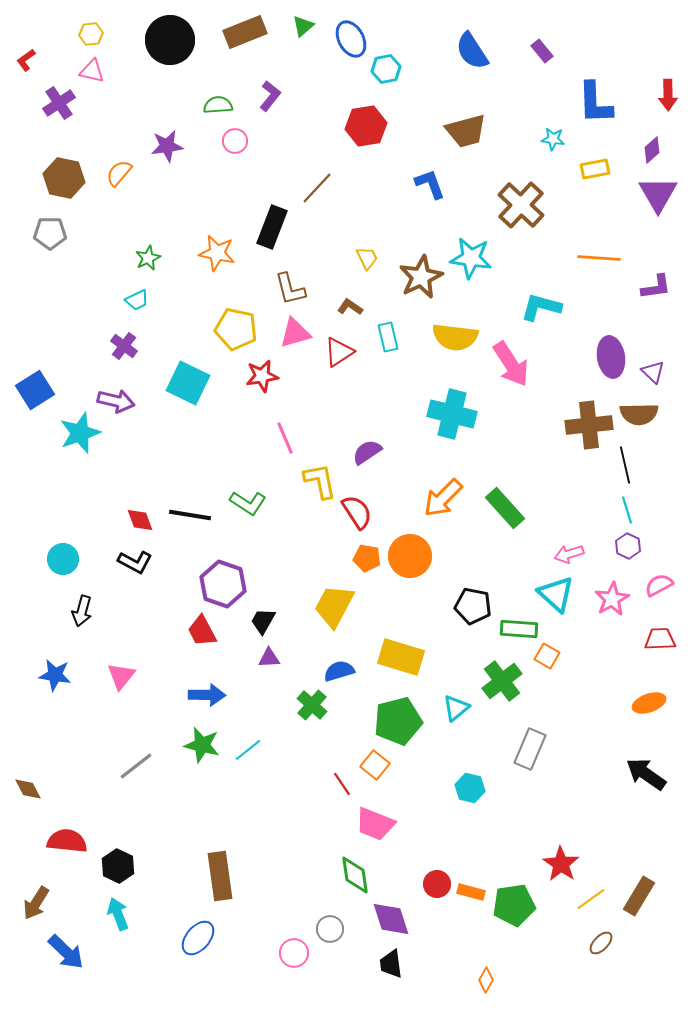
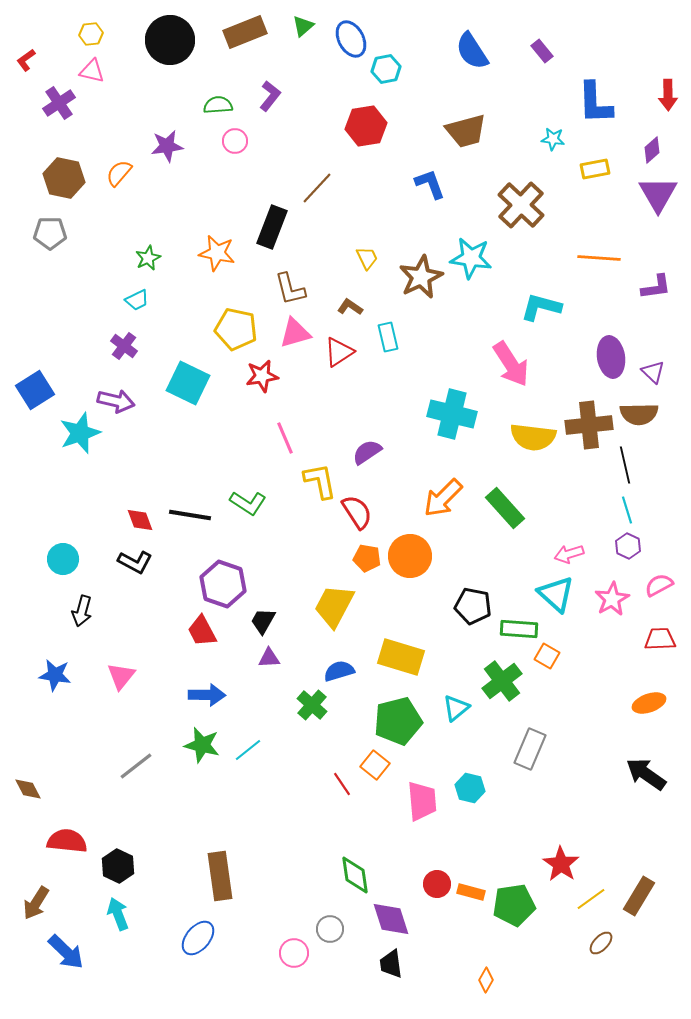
yellow semicircle at (455, 337): moved 78 px right, 100 px down
pink trapezoid at (375, 824): moved 47 px right, 23 px up; rotated 117 degrees counterclockwise
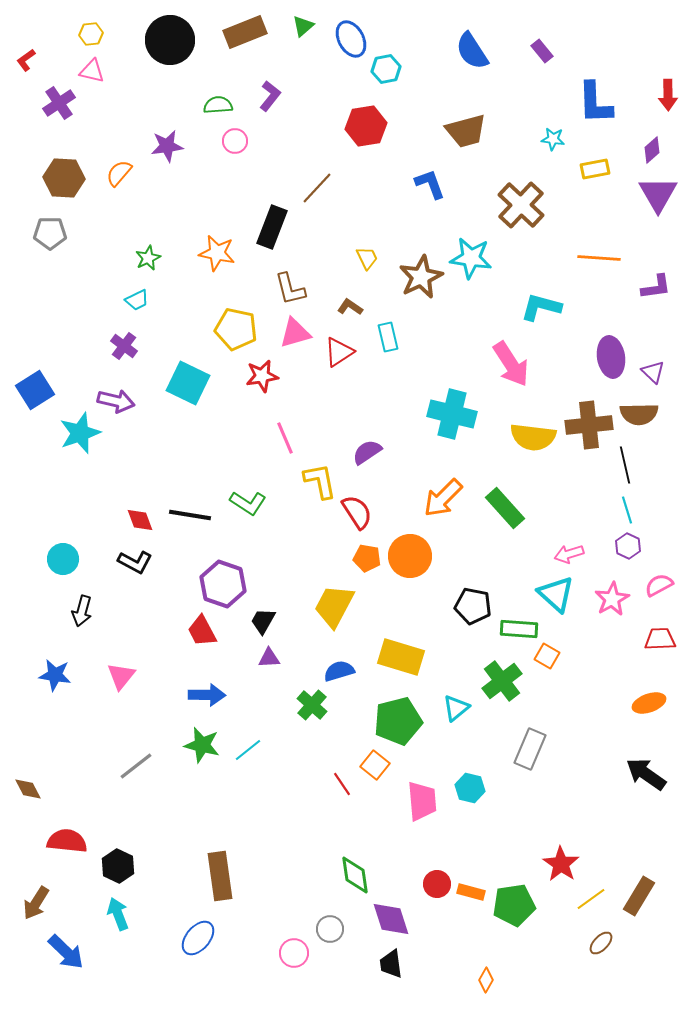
brown hexagon at (64, 178): rotated 9 degrees counterclockwise
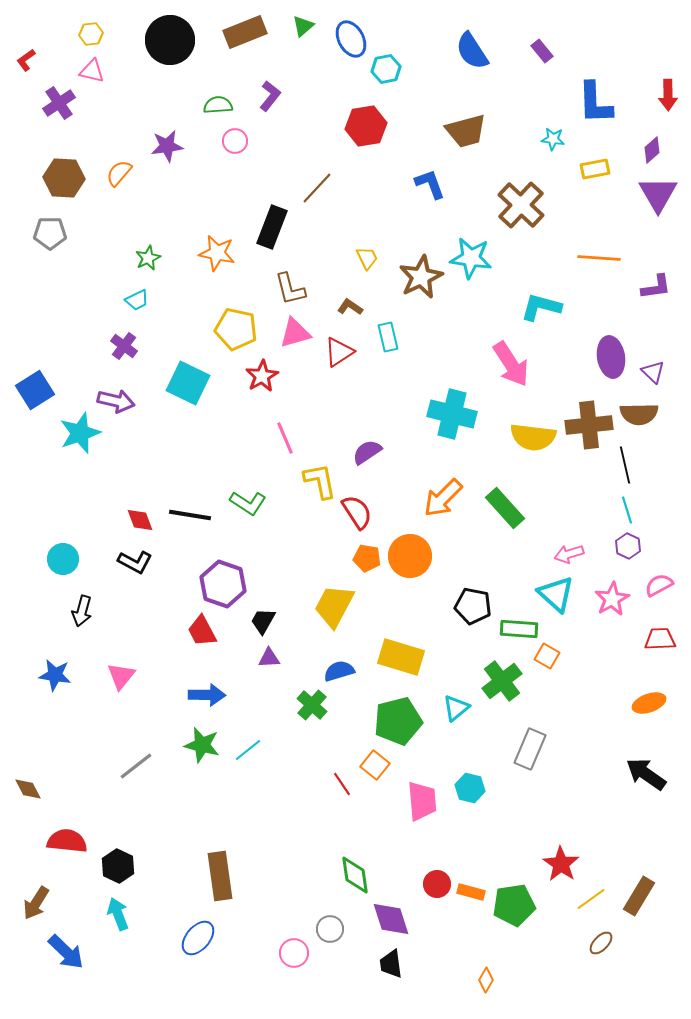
red star at (262, 376): rotated 20 degrees counterclockwise
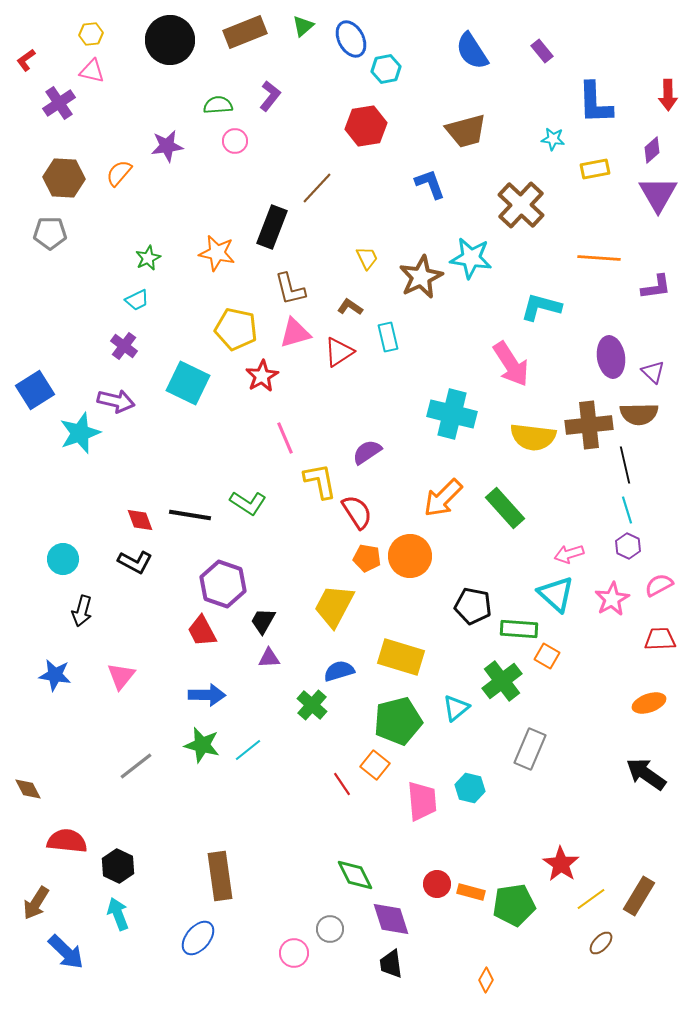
green diamond at (355, 875): rotated 18 degrees counterclockwise
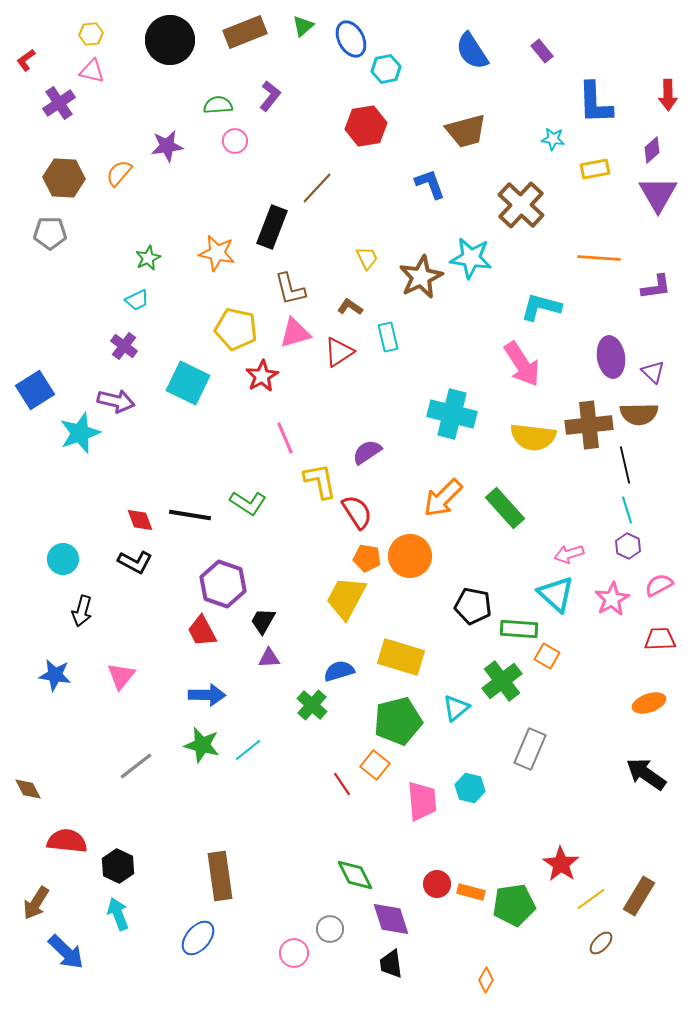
pink arrow at (511, 364): moved 11 px right
yellow trapezoid at (334, 606): moved 12 px right, 8 px up
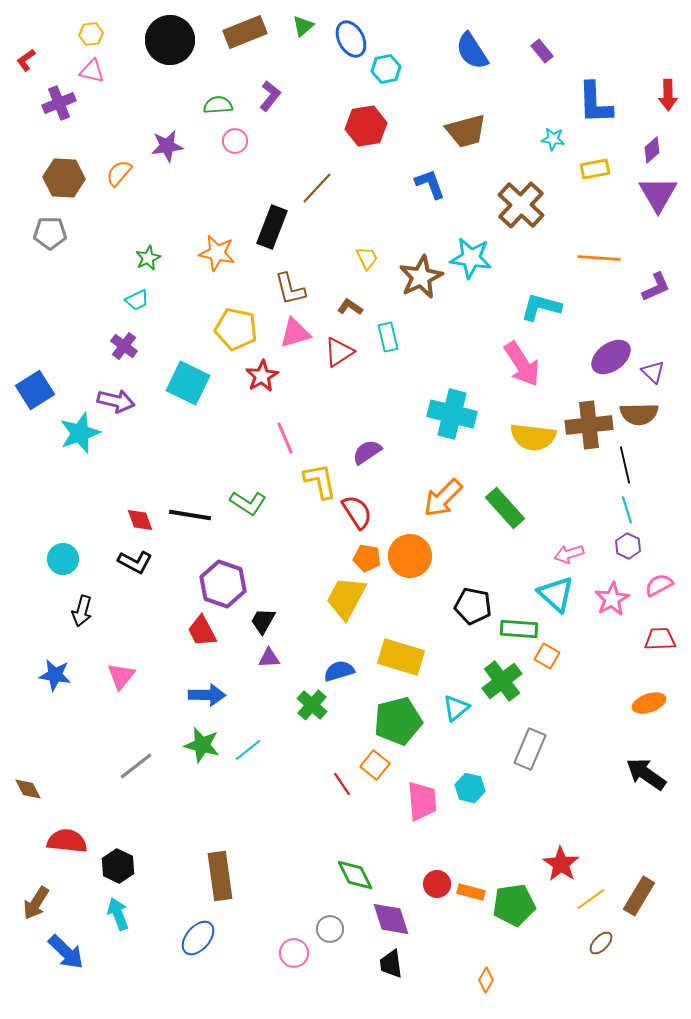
purple cross at (59, 103): rotated 12 degrees clockwise
purple L-shape at (656, 287): rotated 16 degrees counterclockwise
purple ellipse at (611, 357): rotated 63 degrees clockwise
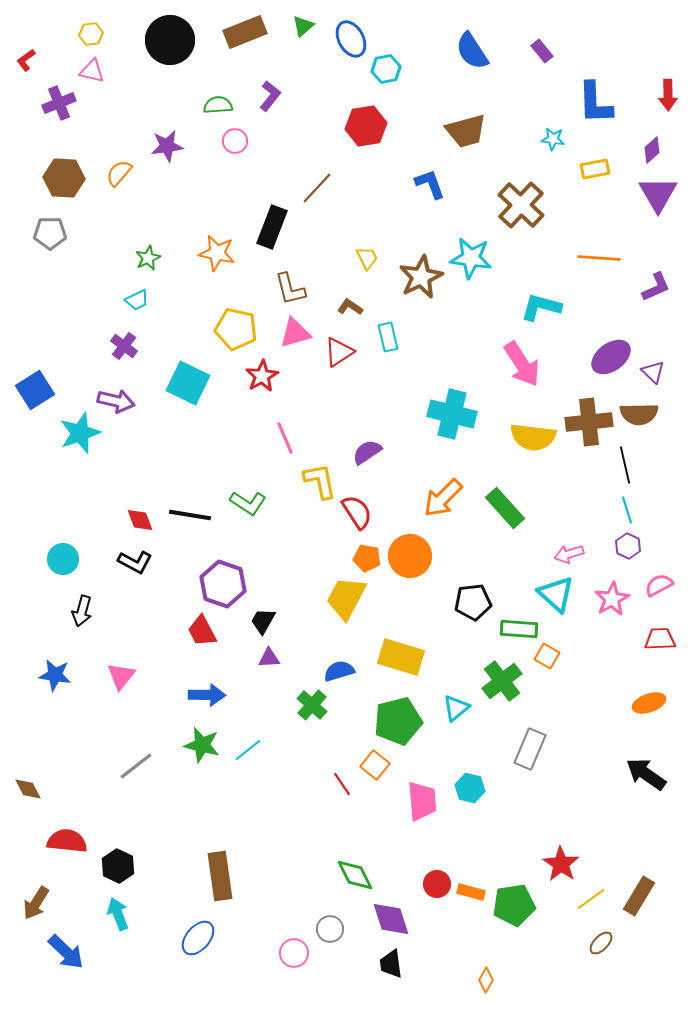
brown cross at (589, 425): moved 3 px up
black pentagon at (473, 606): moved 4 px up; rotated 18 degrees counterclockwise
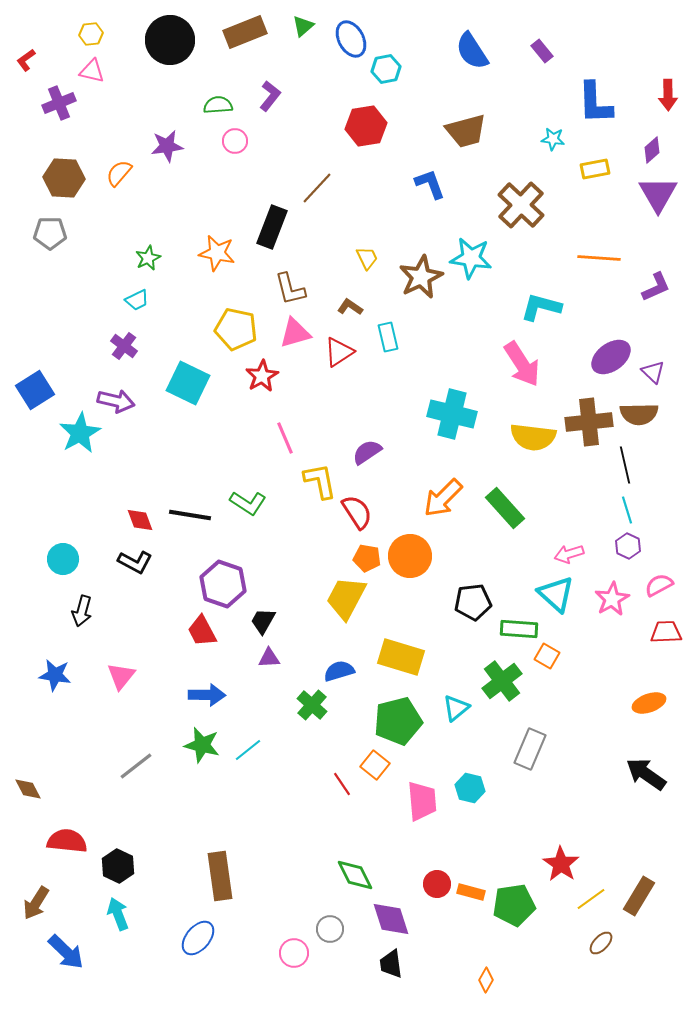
cyan star at (80, 433): rotated 9 degrees counterclockwise
red trapezoid at (660, 639): moved 6 px right, 7 px up
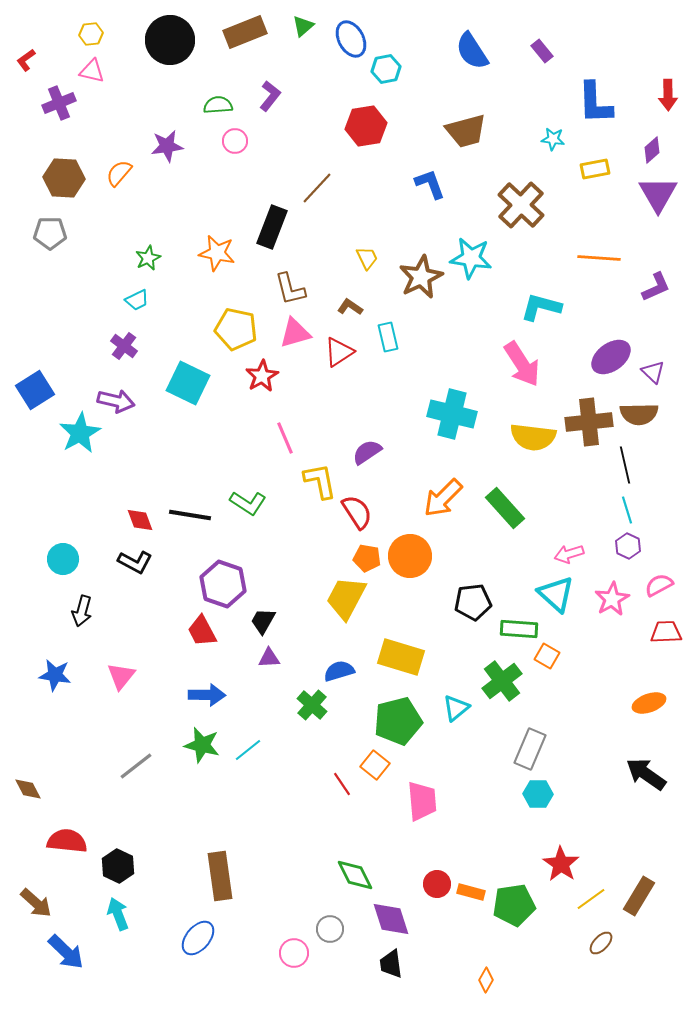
cyan hexagon at (470, 788): moved 68 px right, 6 px down; rotated 12 degrees counterclockwise
brown arrow at (36, 903): rotated 80 degrees counterclockwise
